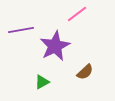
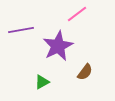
purple star: moved 3 px right
brown semicircle: rotated 12 degrees counterclockwise
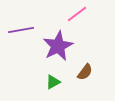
green triangle: moved 11 px right
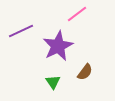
purple line: moved 1 px down; rotated 15 degrees counterclockwise
green triangle: rotated 35 degrees counterclockwise
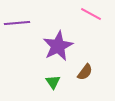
pink line: moved 14 px right; rotated 65 degrees clockwise
purple line: moved 4 px left, 8 px up; rotated 20 degrees clockwise
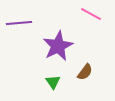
purple line: moved 2 px right
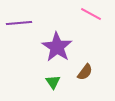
purple star: moved 1 px left, 1 px down; rotated 12 degrees counterclockwise
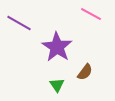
purple line: rotated 35 degrees clockwise
green triangle: moved 4 px right, 3 px down
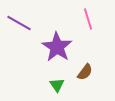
pink line: moved 3 px left, 5 px down; rotated 45 degrees clockwise
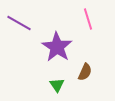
brown semicircle: rotated 12 degrees counterclockwise
